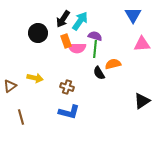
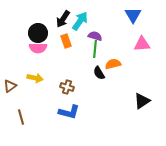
pink semicircle: moved 39 px left
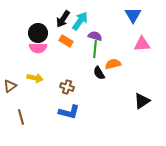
orange rectangle: rotated 40 degrees counterclockwise
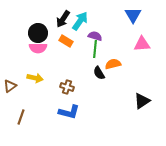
brown line: rotated 35 degrees clockwise
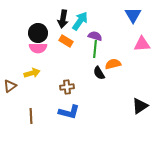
black arrow: rotated 24 degrees counterclockwise
yellow arrow: moved 3 px left, 5 px up; rotated 28 degrees counterclockwise
brown cross: rotated 24 degrees counterclockwise
black triangle: moved 2 px left, 5 px down
brown line: moved 10 px right, 1 px up; rotated 21 degrees counterclockwise
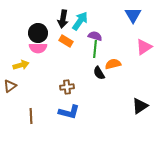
pink triangle: moved 2 px right, 3 px down; rotated 30 degrees counterclockwise
yellow arrow: moved 11 px left, 8 px up
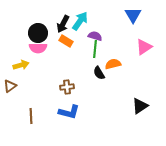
black arrow: moved 5 px down; rotated 18 degrees clockwise
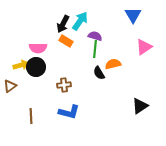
black circle: moved 2 px left, 34 px down
brown cross: moved 3 px left, 2 px up
